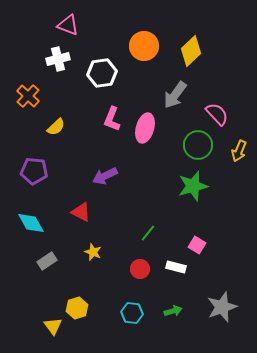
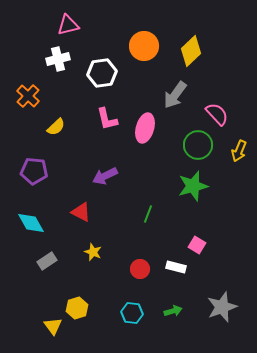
pink triangle: rotated 35 degrees counterclockwise
pink L-shape: moved 5 px left; rotated 35 degrees counterclockwise
green line: moved 19 px up; rotated 18 degrees counterclockwise
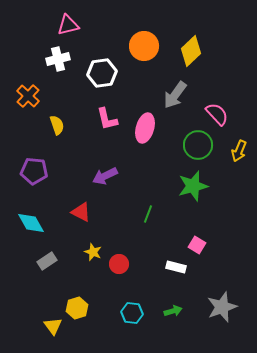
yellow semicircle: moved 1 px right, 2 px up; rotated 66 degrees counterclockwise
red circle: moved 21 px left, 5 px up
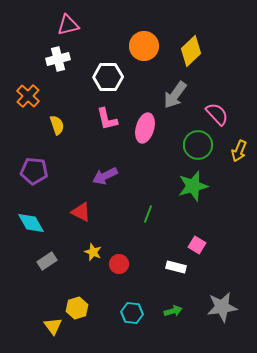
white hexagon: moved 6 px right, 4 px down; rotated 8 degrees clockwise
gray star: rotated 12 degrees clockwise
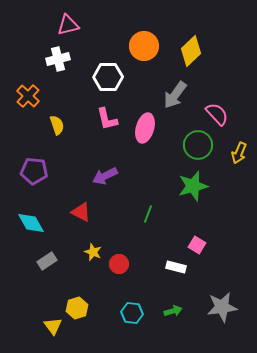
yellow arrow: moved 2 px down
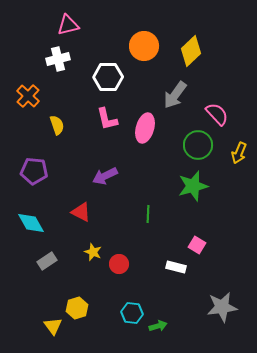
green line: rotated 18 degrees counterclockwise
green arrow: moved 15 px left, 15 px down
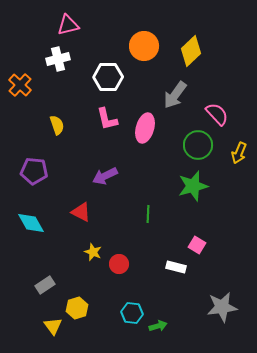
orange cross: moved 8 px left, 11 px up
gray rectangle: moved 2 px left, 24 px down
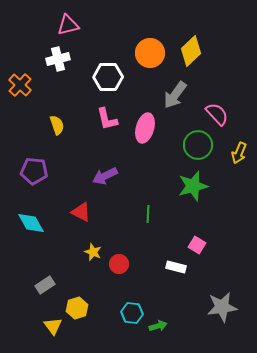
orange circle: moved 6 px right, 7 px down
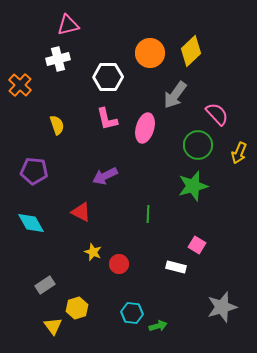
gray star: rotated 8 degrees counterclockwise
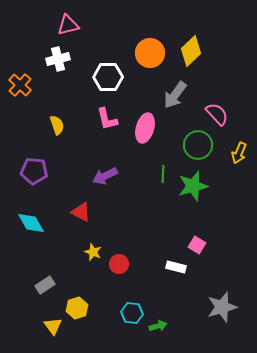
green line: moved 15 px right, 40 px up
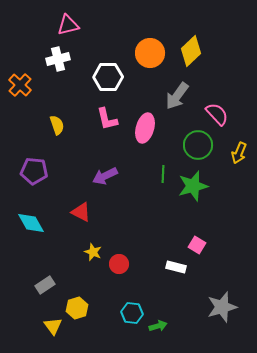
gray arrow: moved 2 px right, 1 px down
